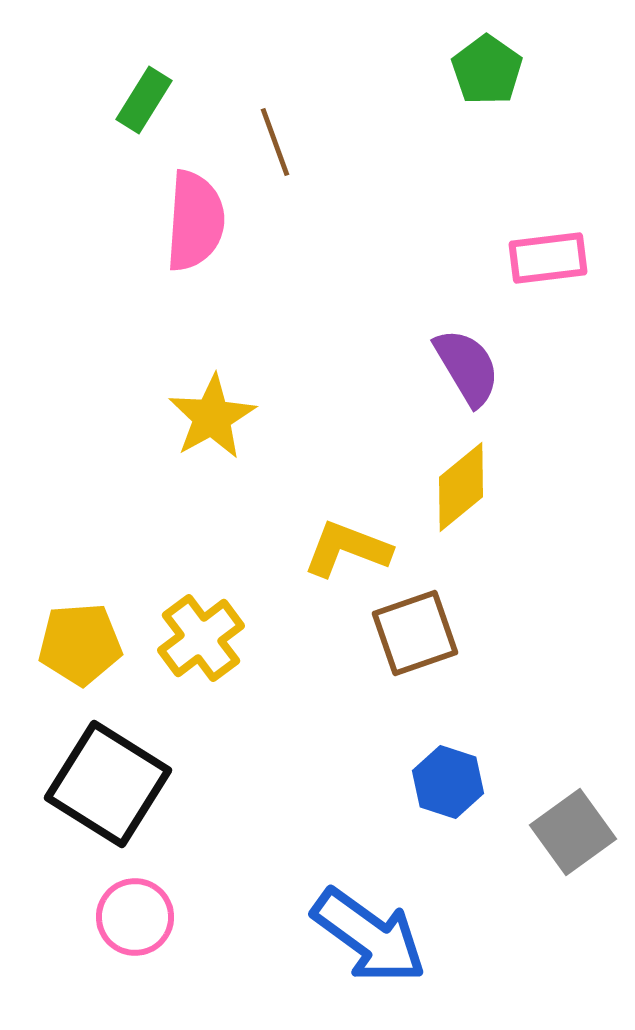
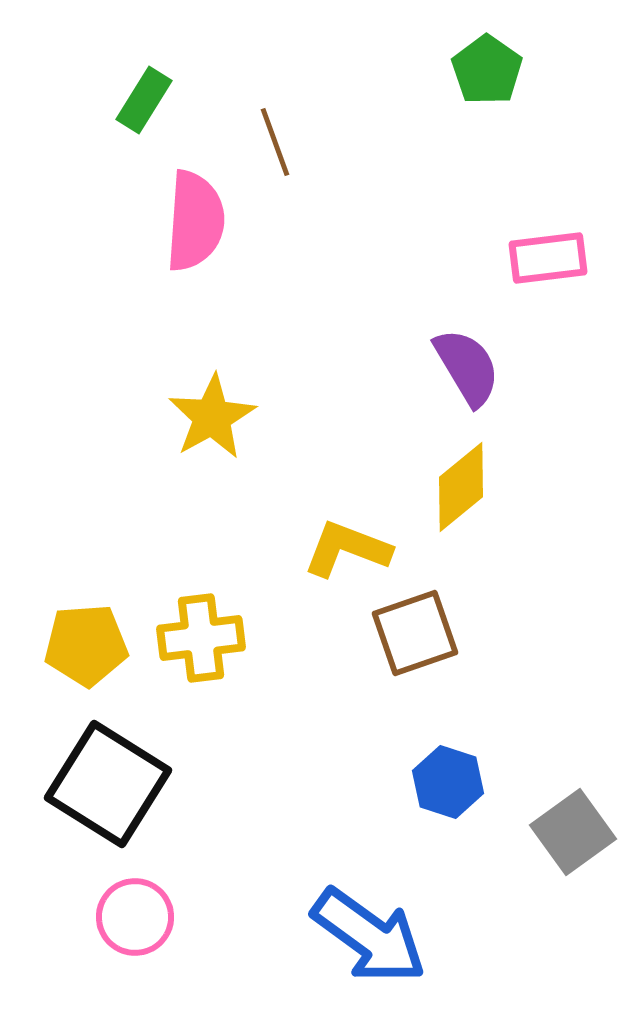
yellow cross: rotated 30 degrees clockwise
yellow pentagon: moved 6 px right, 1 px down
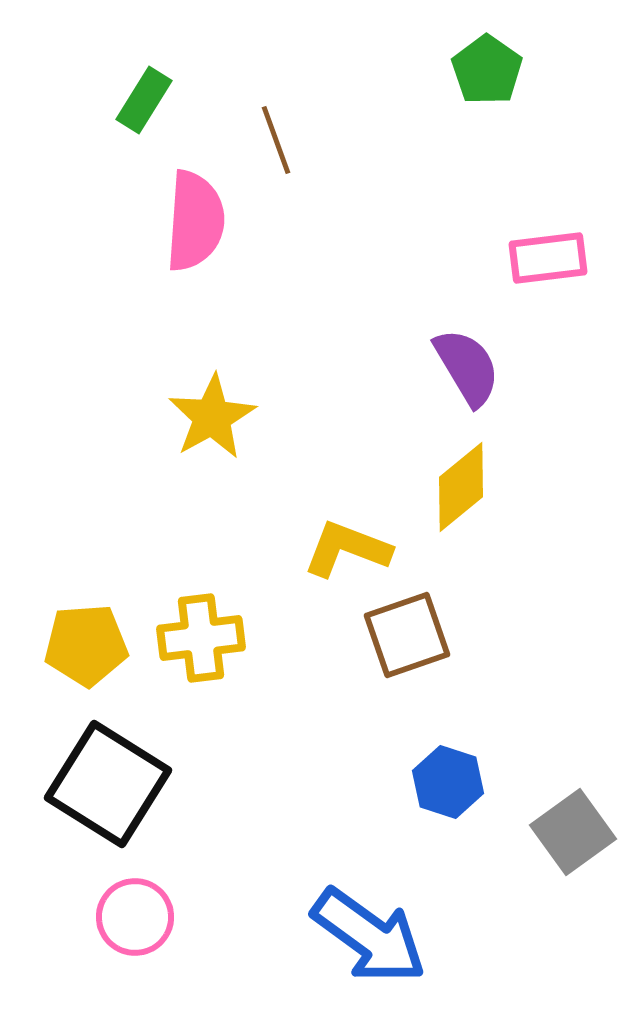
brown line: moved 1 px right, 2 px up
brown square: moved 8 px left, 2 px down
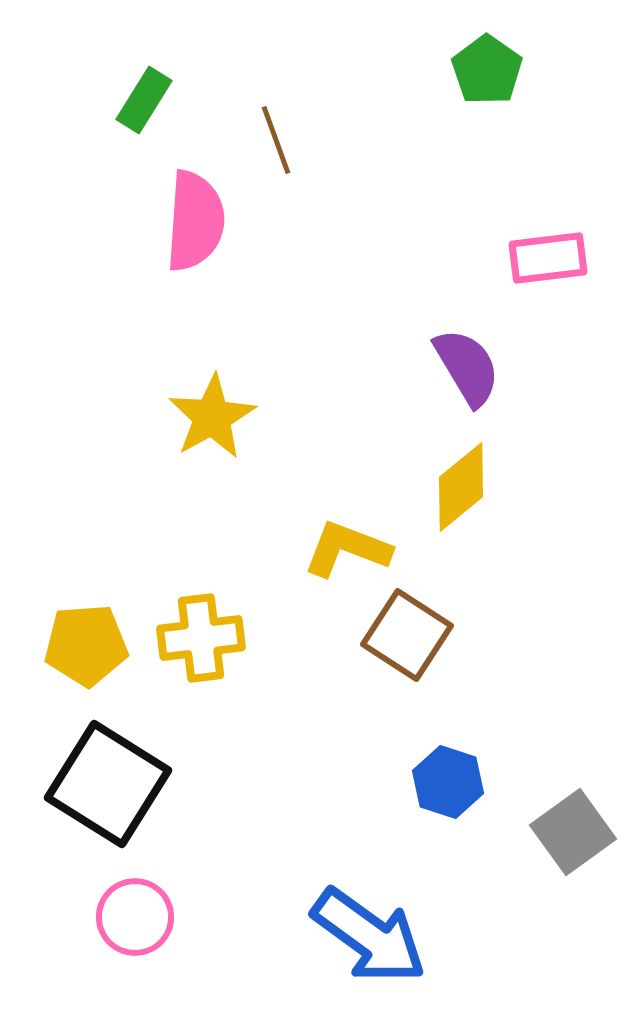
brown square: rotated 38 degrees counterclockwise
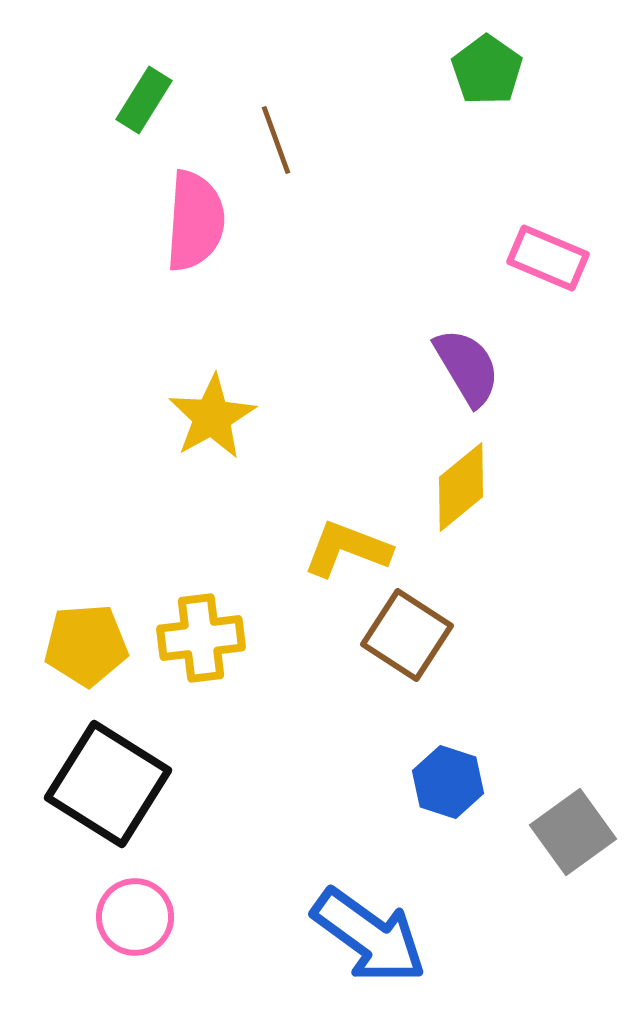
pink rectangle: rotated 30 degrees clockwise
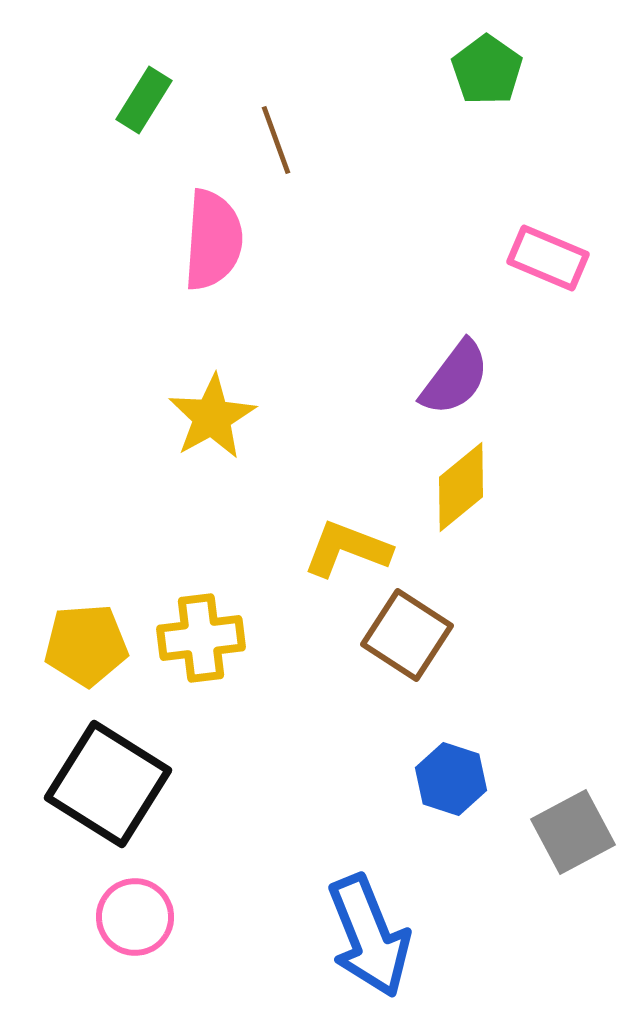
pink semicircle: moved 18 px right, 19 px down
purple semicircle: moved 12 px left, 11 px down; rotated 68 degrees clockwise
blue hexagon: moved 3 px right, 3 px up
gray square: rotated 8 degrees clockwise
blue arrow: rotated 32 degrees clockwise
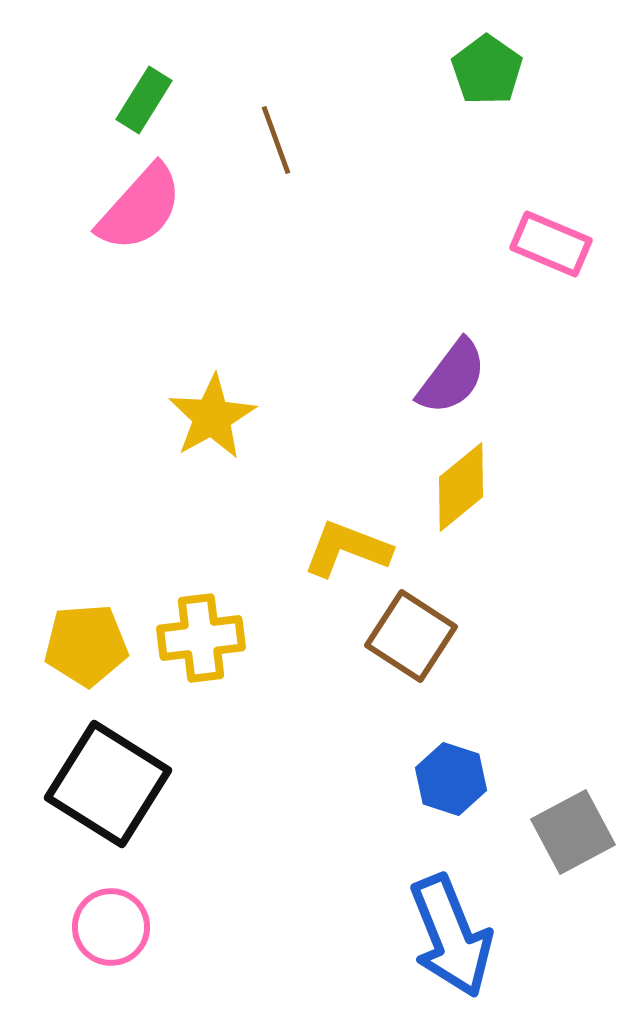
pink semicircle: moved 73 px left, 32 px up; rotated 38 degrees clockwise
pink rectangle: moved 3 px right, 14 px up
purple semicircle: moved 3 px left, 1 px up
brown square: moved 4 px right, 1 px down
pink circle: moved 24 px left, 10 px down
blue arrow: moved 82 px right
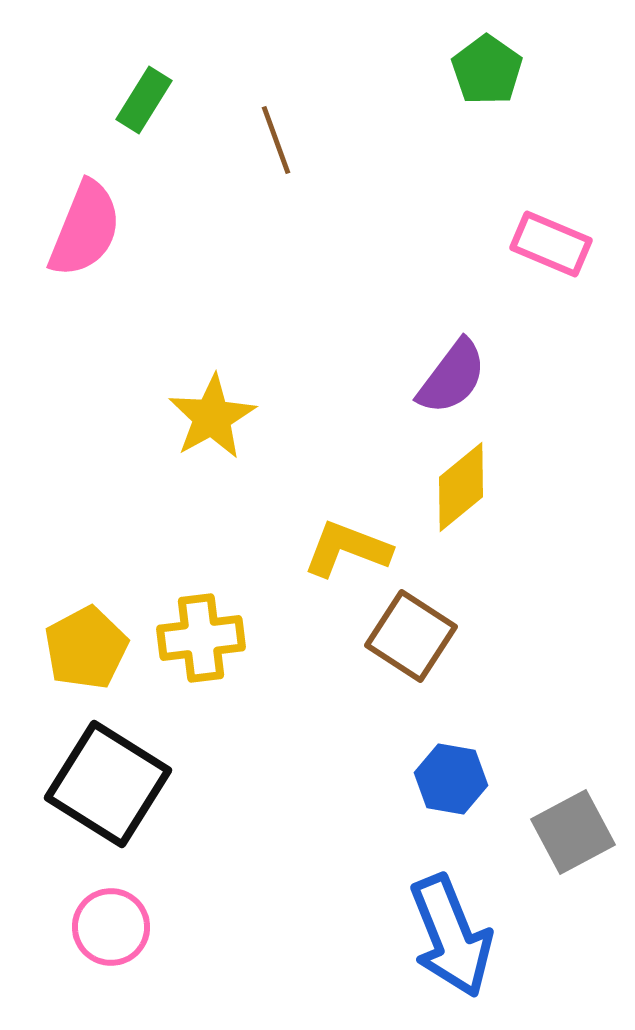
pink semicircle: moved 55 px left, 21 px down; rotated 20 degrees counterclockwise
yellow pentagon: moved 3 px down; rotated 24 degrees counterclockwise
blue hexagon: rotated 8 degrees counterclockwise
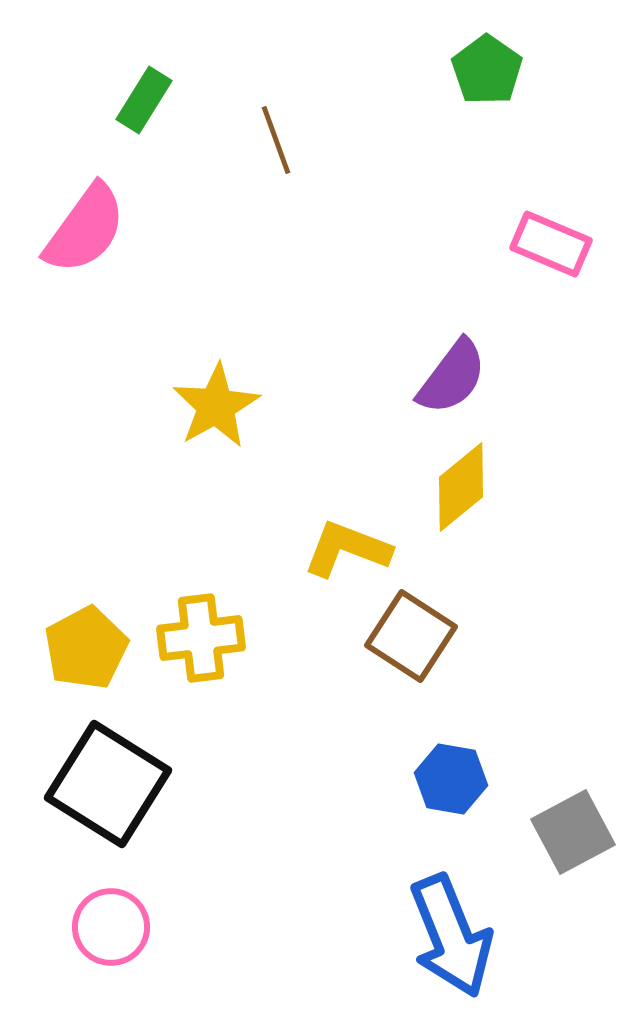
pink semicircle: rotated 14 degrees clockwise
yellow star: moved 4 px right, 11 px up
